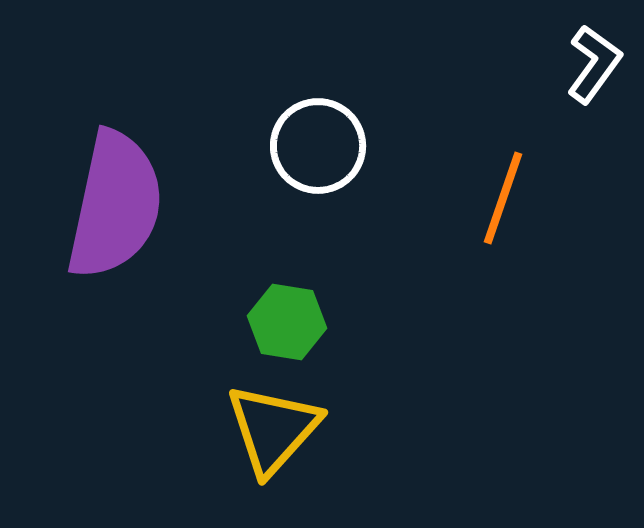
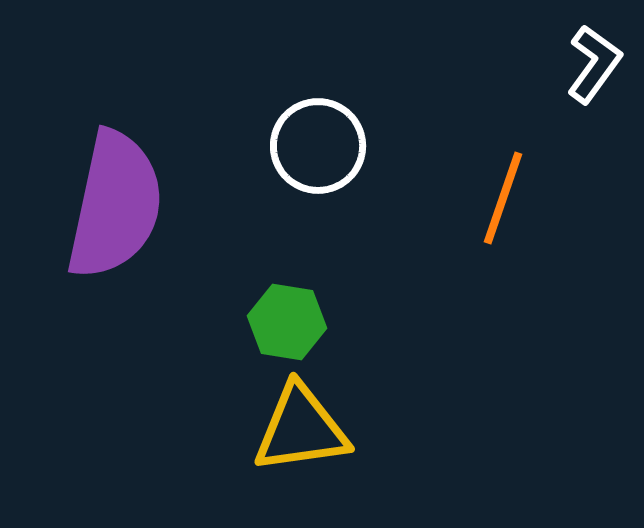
yellow triangle: moved 28 px right; rotated 40 degrees clockwise
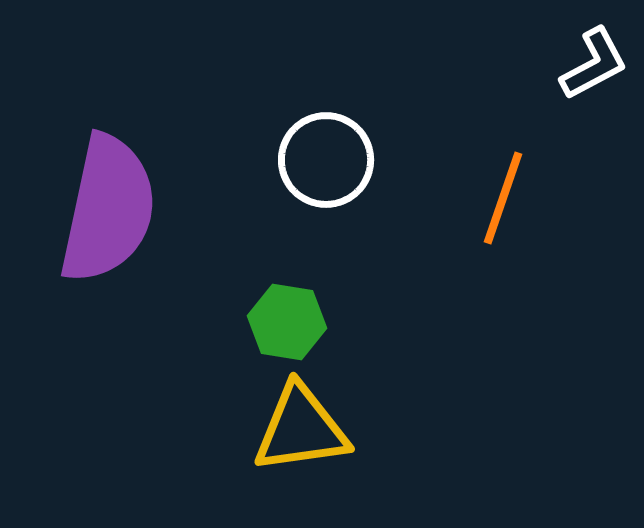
white L-shape: rotated 26 degrees clockwise
white circle: moved 8 px right, 14 px down
purple semicircle: moved 7 px left, 4 px down
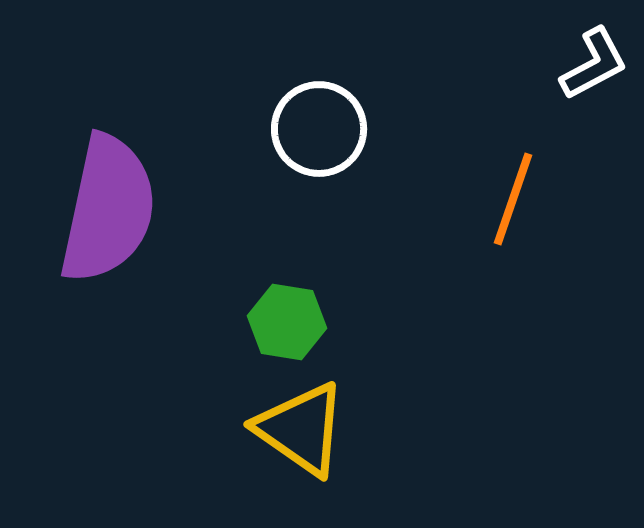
white circle: moved 7 px left, 31 px up
orange line: moved 10 px right, 1 px down
yellow triangle: rotated 43 degrees clockwise
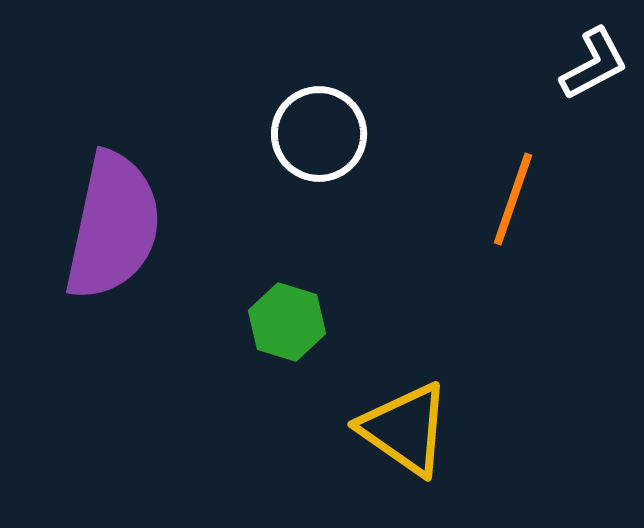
white circle: moved 5 px down
purple semicircle: moved 5 px right, 17 px down
green hexagon: rotated 8 degrees clockwise
yellow triangle: moved 104 px right
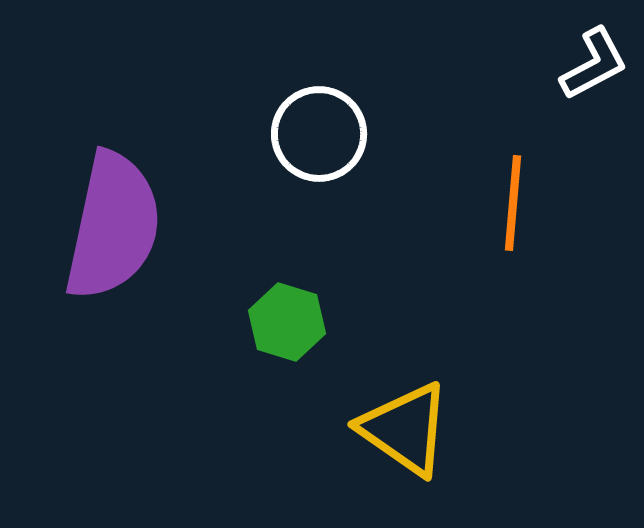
orange line: moved 4 px down; rotated 14 degrees counterclockwise
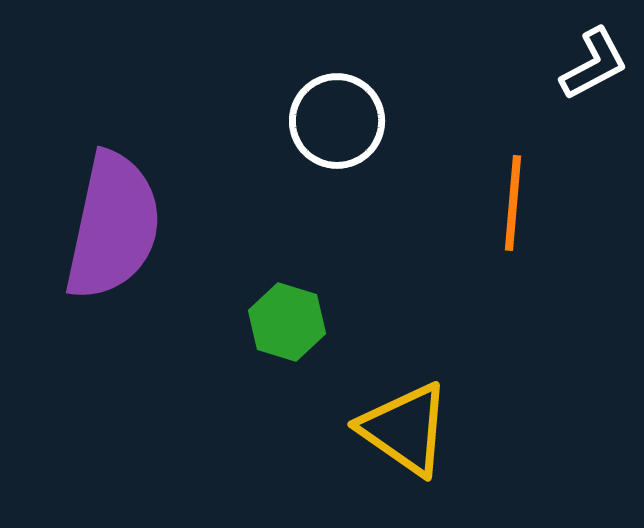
white circle: moved 18 px right, 13 px up
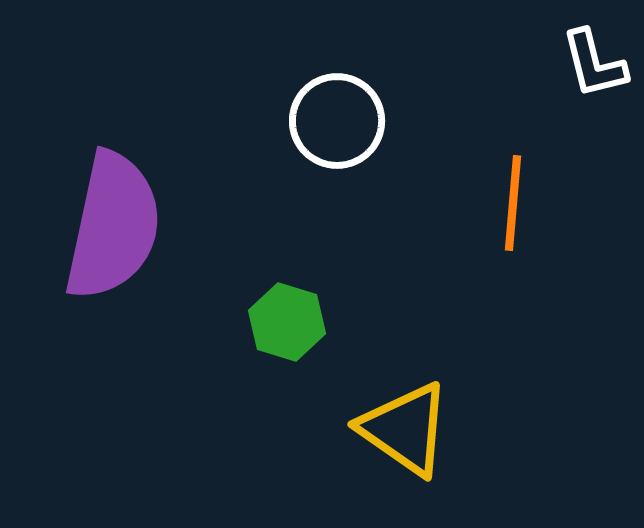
white L-shape: rotated 104 degrees clockwise
